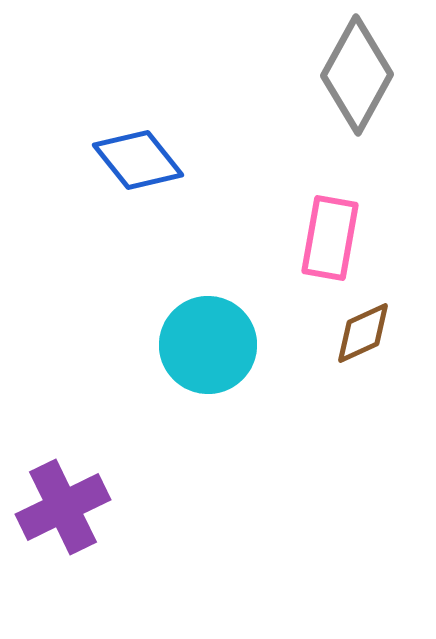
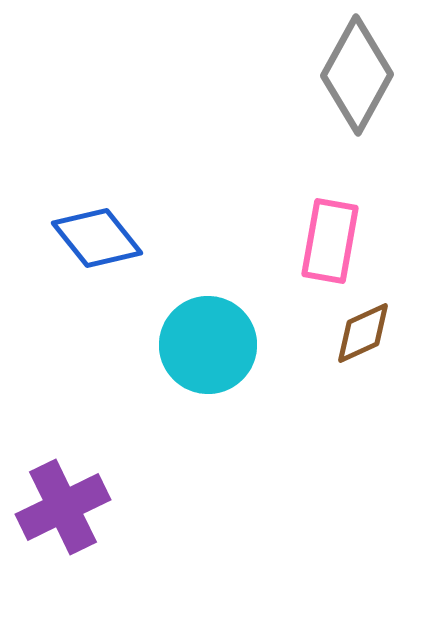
blue diamond: moved 41 px left, 78 px down
pink rectangle: moved 3 px down
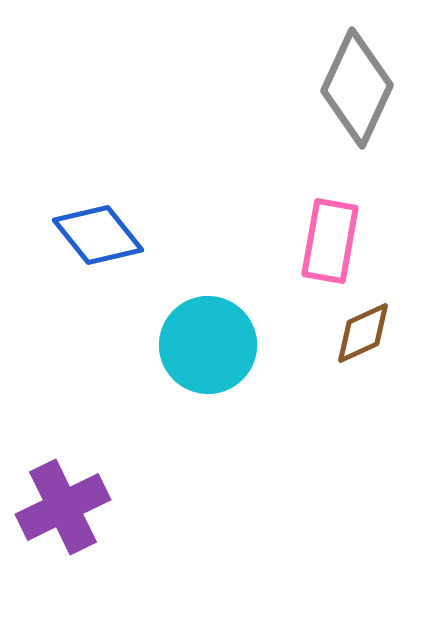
gray diamond: moved 13 px down; rotated 4 degrees counterclockwise
blue diamond: moved 1 px right, 3 px up
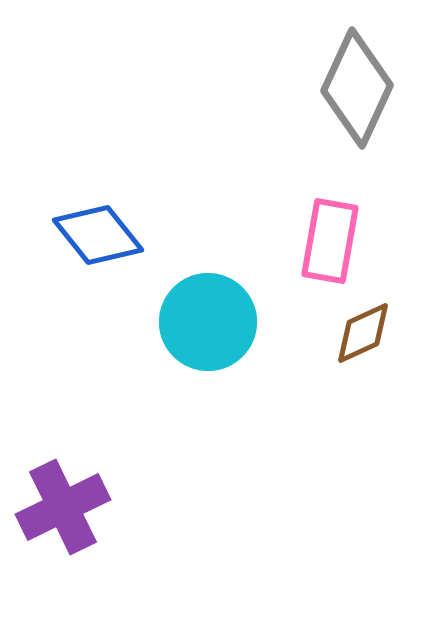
cyan circle: moved 23 px up
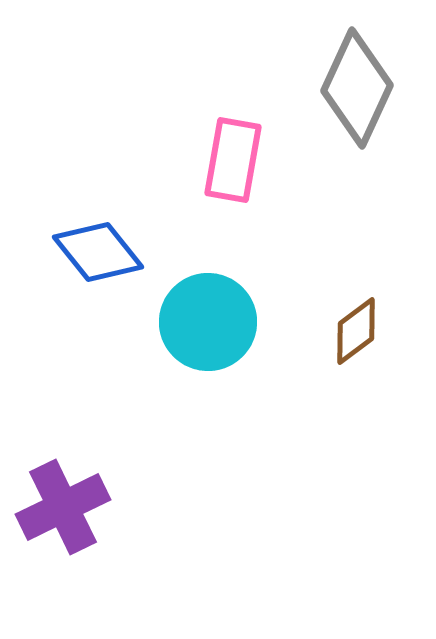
blue diamond: moved 17 px down
pink rectangle: moved 97 px left, 81 px up
brown diamond: moved 7 px left, 2 px up; rotated 12 degrees counterclockwise
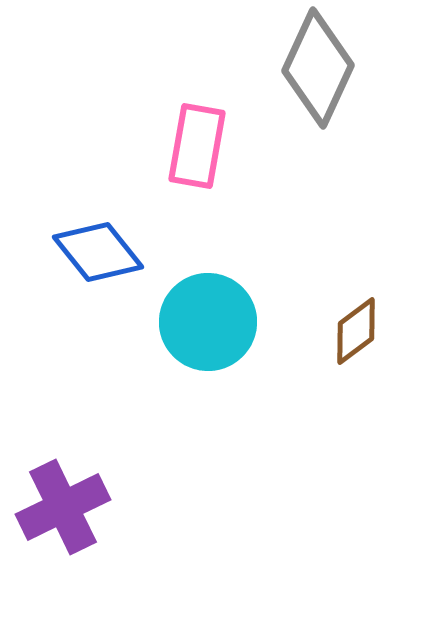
gray diamond: moved 39 px left, 20 px up
pink rectangle: moved 36 px left, 14 px up
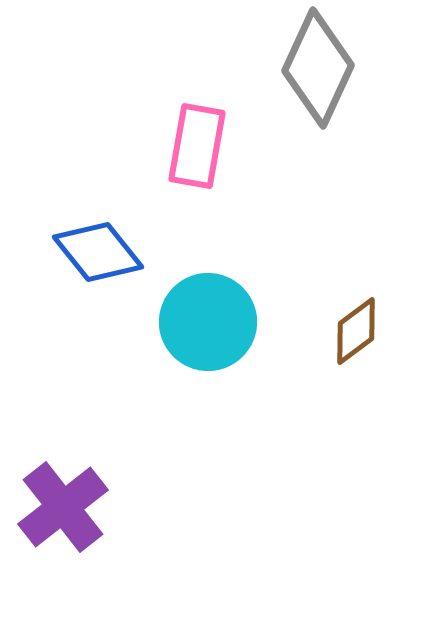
purple cross: rotated 12 degrees counterclockwise
